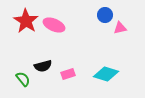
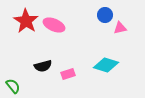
cyan diamond: moved 9 px up
green semicircle: moved 10 px left, 7 px down
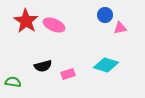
green semicircle: moved 4 px up; rotated 42 degrees counterclockwise
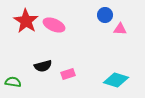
pink triangle: moved 1 px down; rotated 16 degrees clockwise
cyan diamond: moved 10 px right, 15 px down
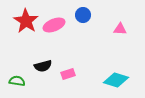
blue circle: moved 22 px left
pink ellipse: rotated 45 degrees counterclockwise
green semicircle: moved 4 px right, 1 px up
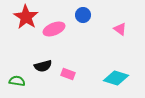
red star: moved 4 px up
pink ellipse: moved 4 px down
pink triangle: rotated 32 degrees clockwise
pink rectangle: rotated 40 degrees clockwise
cyan diamond: moved 2 px up
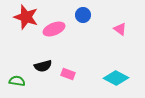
red star: rotated 15 degrees counterclockwise
cyan diamond: rotated 10 degrees clockwise
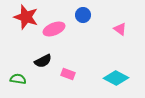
black semicircle: moved 5 px up; rotated 12 degrees counterclockwise
green semicircle: moved 1 px right, 2 px up
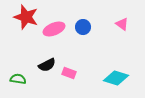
blue circle: moved 12 px down
pink triangle: moved 2 px right, 5 px up
black semicircle: moved 4 px right, 4 px down
pink rectangle: moved 1 px right, 1 px up
cyan diamond: rotated 10 degrees counterclockwise
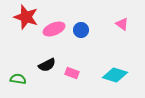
blue circle: moved 2 px left, 3 px down
pink rectangle: moved 3 px right
cyan diamond: moved 1 px left, 3 px up
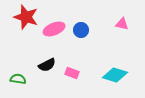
pink triangle: rotated 24 degrees counterclockwise
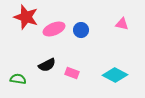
cyan diamond: rotated 10 degrees clockwise
